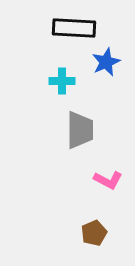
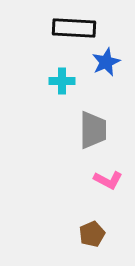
gray trapezoid: moved 13 px right
brown pentagon: moved 2 px left, 1 px down
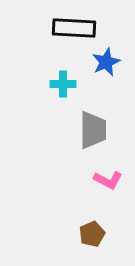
cyan cross: moved 1 px right, 3 px down
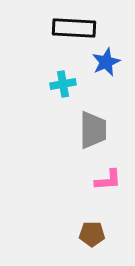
cyan cross: rotated 10 degrees counterclockwise
pink L-shape: rotated 32 degrees counterclockwise
brown pentagon: rotated 25 degrees clockwise
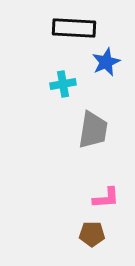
gray trapezoid: rotated 9 degrees clockwise
pink L-shape: moved 2 px left, 18 px down
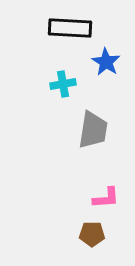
black rectangle: moved 4 px left
blue star: rotated 16 degrees counterclockwise
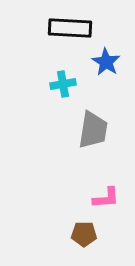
brown pentagon: moved 8 px left
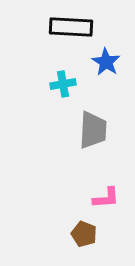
black rectangle: moved 1 px right, 1 px up
gray trapezoid: rotated 6 degrees counterclockwise
brown pentagon: rotated 20 degrees clockwise
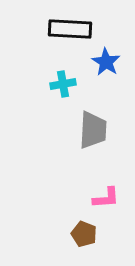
black rectangle: moved 1 px left, 2 px down
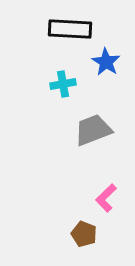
gray trapezoid: rotated 114 degrees counterclockwise
pink L-shape: rotated 140 degrees clockwise
